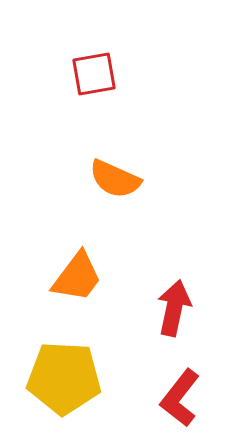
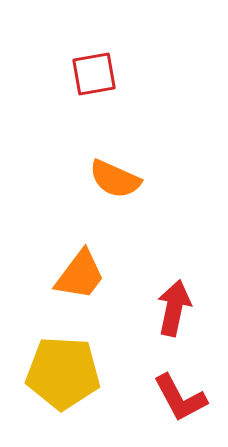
orange trapezoid: moved 3 px right, 2 px up
yellow pentagon: moved 1 px left, 5 px up
red L-shape: rotated 66 degrees counterclockwise
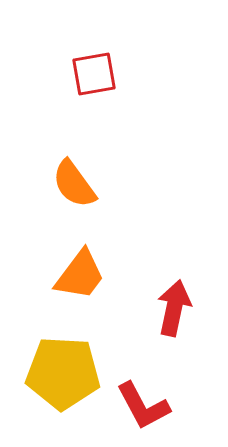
orange semicircle: moved 41 px left, 5 px down; rotated 30 degrees clockwise
red L-shape: moved 37 px left, 8 px down
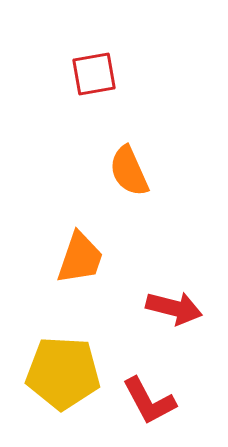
orange semicircle: moved 55 px right, 13 px up; rotated 12 degrees clockwise
orange trapezoid: moved 17 px up; rotated 18 degrees counterclockwise
red arrow: rotated 92 degrees clockwise
red L-shape: moved 6 px right, 5 px up
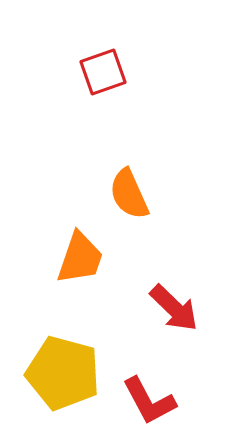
red square: moved 9 px right, 2 px up; rotated 9 degrees counterclockwise
orange semicircle: moved 23 px down
red arrow: rotated 30 degrees clockwise
yellow pentagon: rotated 12 degrees clockwise
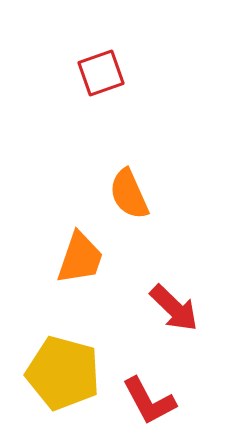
red square: moved 2 px left, 1 px down
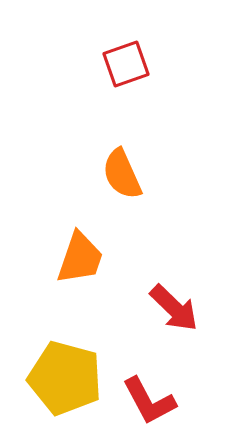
red square: moved 25 px right, 9 px up
orange semicircle: moved 7 px left, 20 px up
yellow pentagon: moved 2 px right, 5 px down
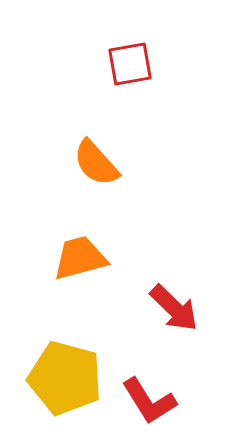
red square: moved 4 px right; rotated 9 degrees clockwise
orange semicircle: moved 26 px left, 11 px up; rotated 18 degrees counterclockwise
orange trapezoid: rotated 124 degrees counterclockwise
red L-shape: rotated 4 degrees counterclockwise
